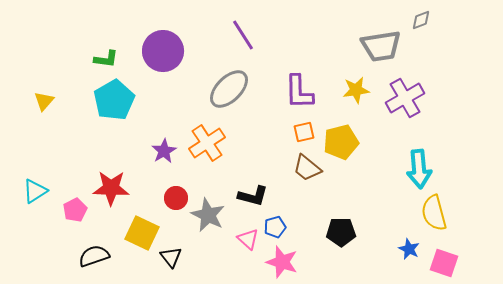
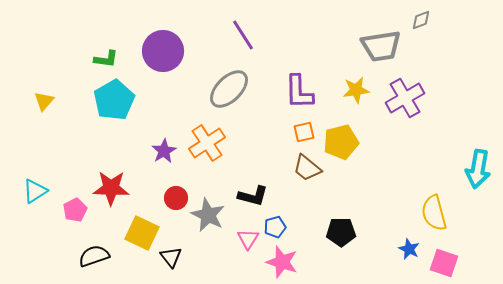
cyan arrow: moved 59 px right; rotated 15 degrees clockwise
pink triangle: rotated 20 degrees clockwise
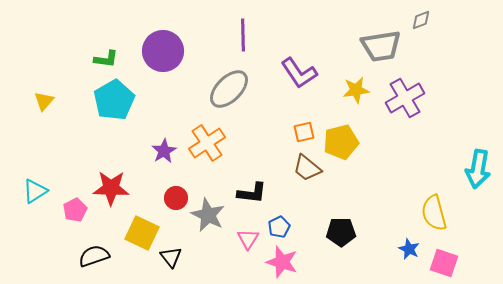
purple line: rotated 32 degrees clockwise
purple L-shape: moved 19 px up; rotated 33 degrees counterclockwise
black L-shape: moved 1 px left, 3 px up; rotated 8 degrees counterclockwise
blue pentagon: moved 4 px right; rotated 10 degrees counterclockwise
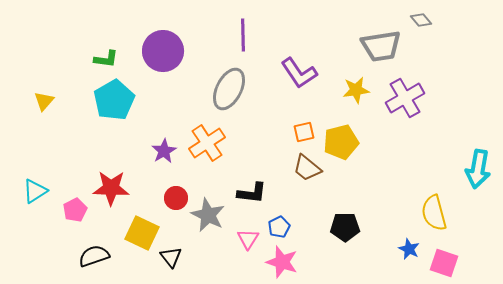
gray diamond: rotated 70 degrees clockwise
gray ellipse: rotated 18 degrees counterclockwise
black pentagon: moved 4 px right, 5 px up
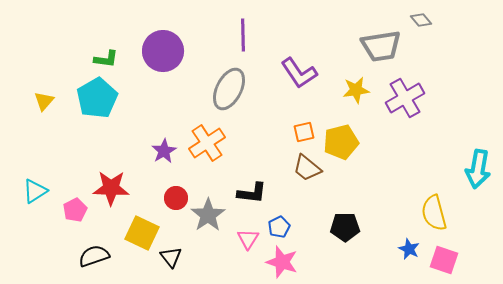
cyan pentagon: moved 17 px left, 2 px up
gray star: rotated 12 degrees clockwise
pink square: moved 3 px up
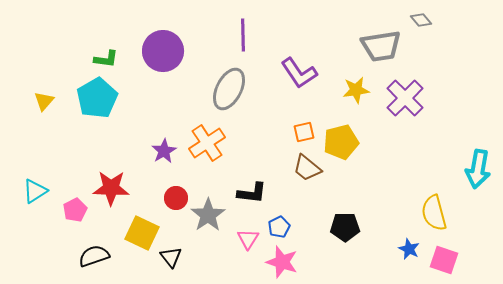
purple cross: rotated 15 degrees counterclockwise
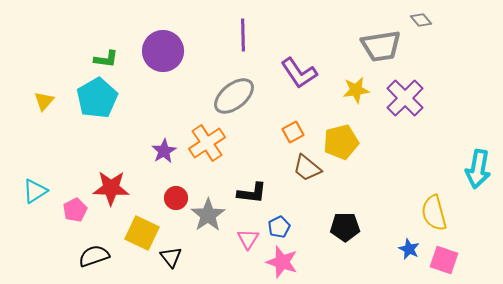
gray ellipse: moved 5 px right, 7 px down; rotated 24 degrees clockwise
orange square: moved 11 px left; rotated 15 degrees counterclockwise
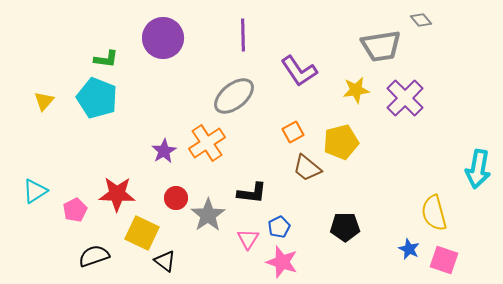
purple circle: moved 13 px up
purple L-shape: moved 2 px up
cyan pentagon: rotated 21 degrees counterclockwise
red star: moved 6 px right, 6 px down
black triangle: moved 6 px left, 4 px down; rotated 15 degrees counterclockwise
